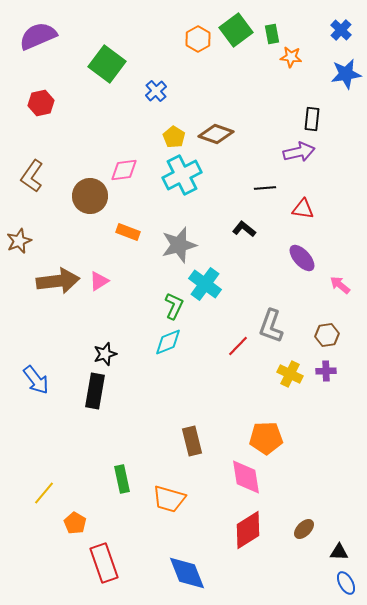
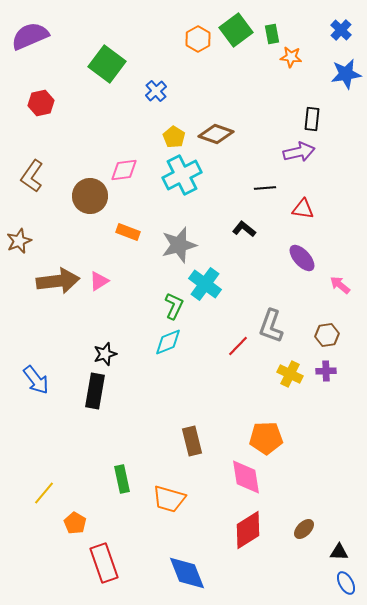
purple semicircle at (38, 36): moved 8 px left
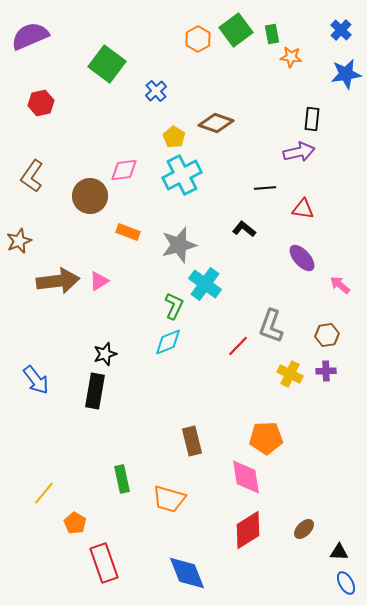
brown diamond at (216, 134): moved 11 px up
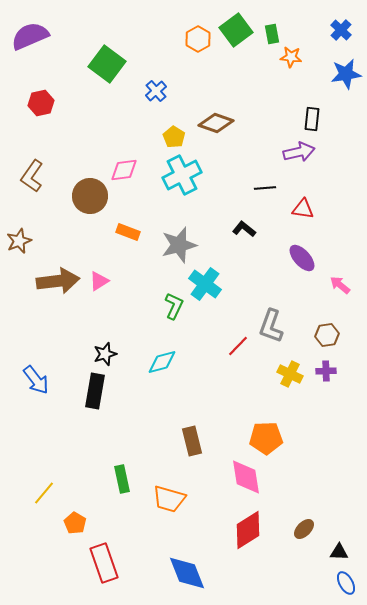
cyan diamond at (168, 342): moved 6 px left, 20 px down; rotated 8 degrees clockwise
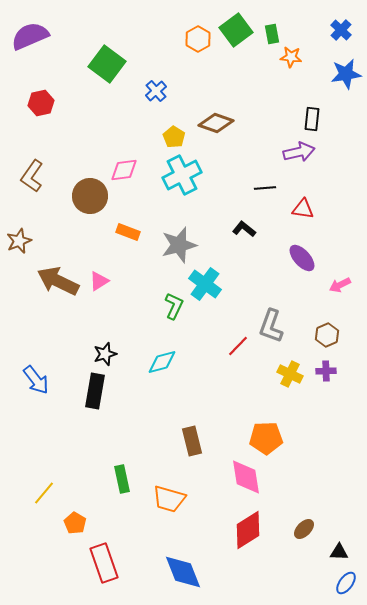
brown arrow at (58, 281): rotated 147 degrees counterclockwise
pink arrow at (340, 285): rotated 65 degrees counterclockwise
brown hexagon at (327, 335): rotated 15 degrees counterclockwise
blue diamond at (187, 573): moved 4 px left, 1 px up
blue ellipse at (346, 583): rotated 65 degrees clockwise
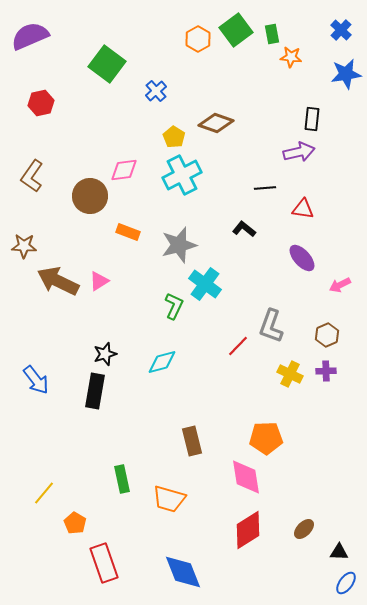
brown star at (19, 241): moved 5 px right, 5 px down; rotated 25 degrees clockwise
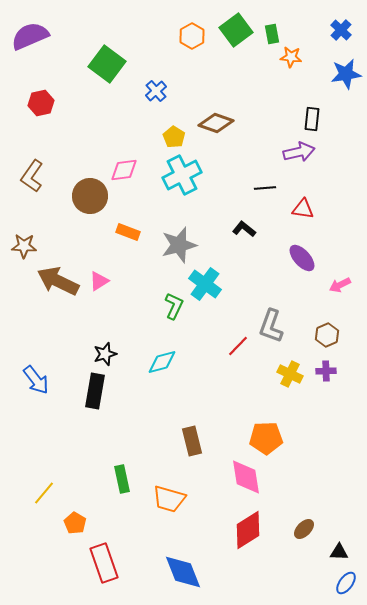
orange hexagon at (198, 39): moved 6 px left, 3 px up
